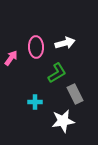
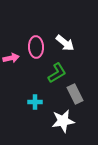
white arrow: rotated 54 degrees clockwise
pink arrow: rotated 42 degrees clockwise
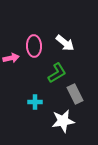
pink ellipse: moved 2 px left, 1 px up
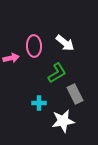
cyan cross: moved 4 px right, 1 px down
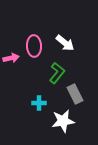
green L-shape: rotated 20 degrees counterclockwise
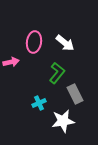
pink ellipse: moved 4 px up; rotated 10 degrees clockwise
pink arrow: moved 4 px down
cyan cross: rotated 24 degrees counterclockwise
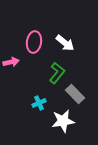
gray rectangle: rotated 18 degrees counterclockwise
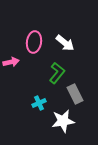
gray rectangle: rotated 18 degrees clockwise
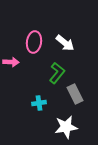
pink arrow: rotated 14 degrees clockwise
cyan cross: rotated 16 degrees clockwise
white star: moved 3 px right, 6 px down
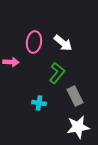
white arrow: moved 2 px left
gray rectangle: moved 2 px down
cyan cross: rotated 16 degrees clockwise
white star: moved 12 px right
